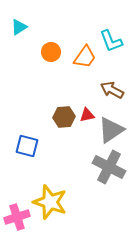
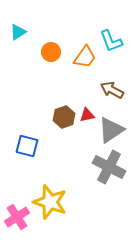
cyan triangle: moved 1 px left, 5 px down
brown hexagon: rotated 15 degrees counterclockwise
pink cross: rotated 15 degrees counterclockwise
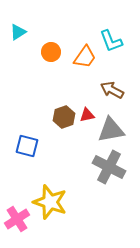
gray triangle: rotated 24 degrees clockwise
pink cross: moved 2 px down
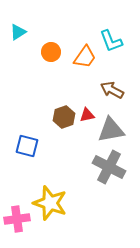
yellow star: moved 1 px down
pink cross: rotated 25 degrees clockwise
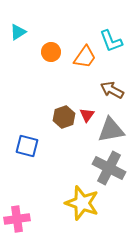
red triangle: rotated 42 degrees counterclockwise
gray cross: moved 1 px down
yellow star: moved 32 px right
